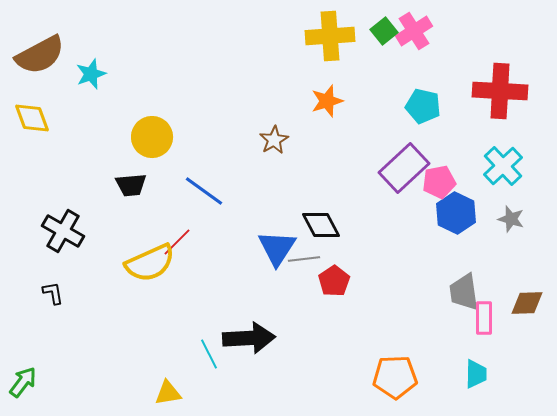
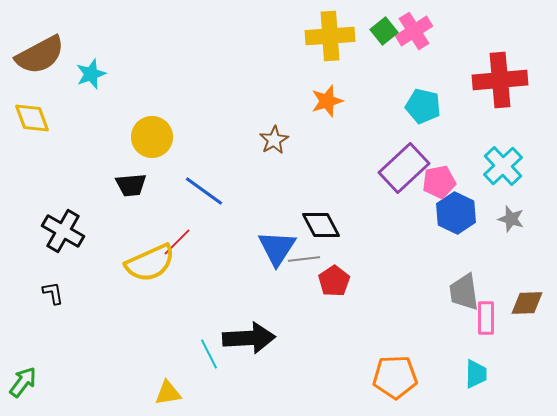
red cross: moved 11 px up; rotated 8 degrees counterclockwise
pink rectangle: moved 2 px right
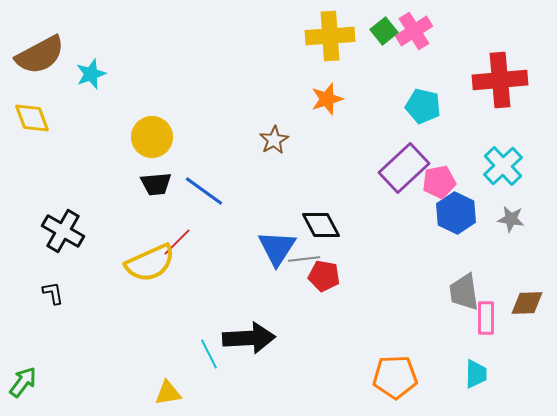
orange star: moved 2 px up
black trapezoid: moved 25 px right, 1 px up
gray star: rotated 8 degrees counterclockwise
red pentagon: moved 10 px left, 5 px up; rotated 28 degrees counterclockwise
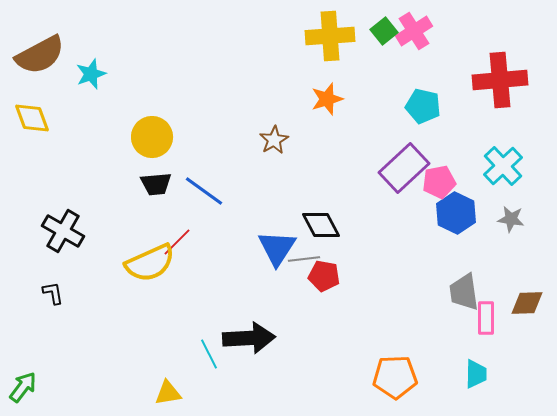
green arrow: moved 5 px down
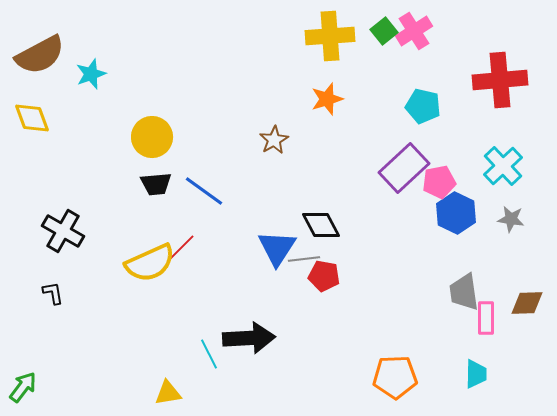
red line: moved 4 px right, 6 px down
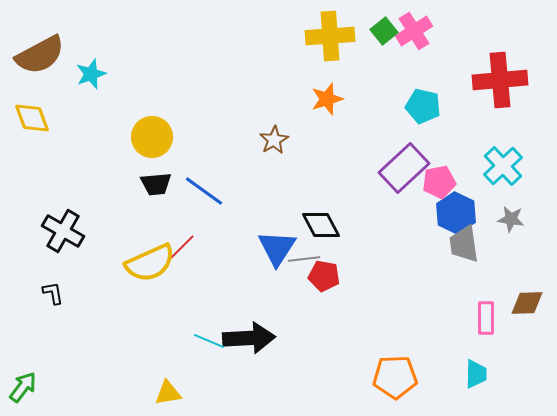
gray trapezoid: moved 48 px up
cyan line: moved 13 px up; rotated 40 degrees counterclockwise
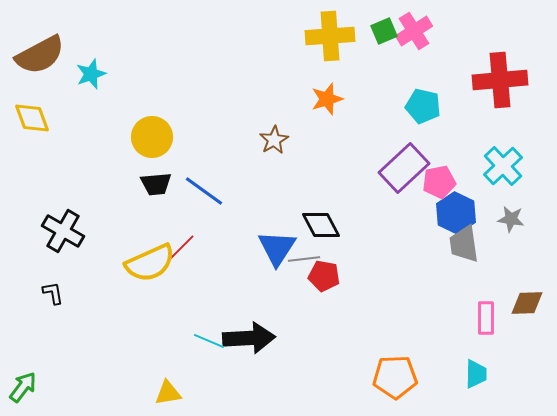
green square: rotated 16 degrees clockwise
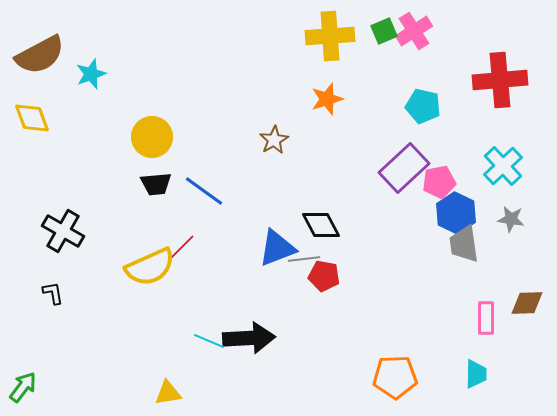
blue triangle: rotated 36 degrees clockwise
yellow semicircle: moved 4 px down
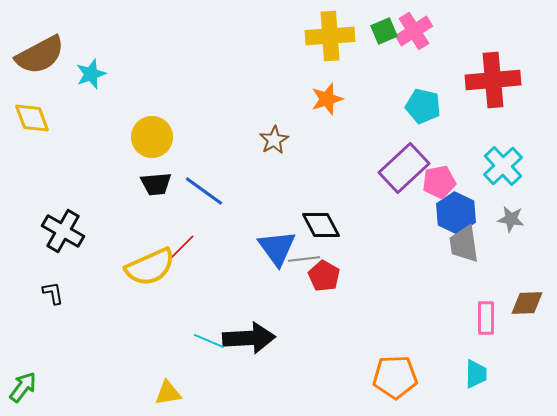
red cross: moved 7 px left
blue triangle: rotated 45 degrees counterclockwise
red pentagon: rotated 20 degrees clockwise
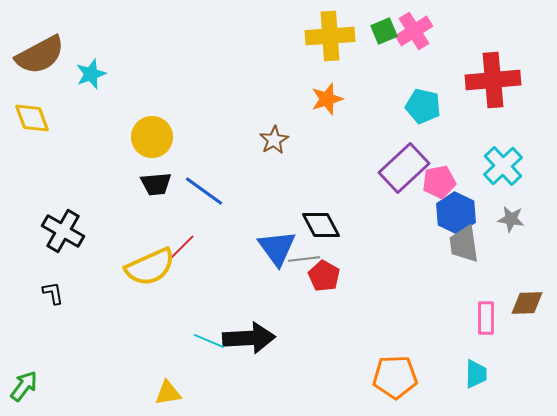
green arrow: moved 1 px right, 1 px up
